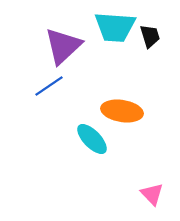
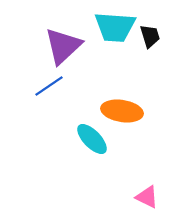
pink triangle: moved 5 px left, 3 px down; rotated 20 degrees counterclockwise
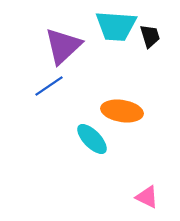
cyan trapezoid: moved 1 px right, 1 px up
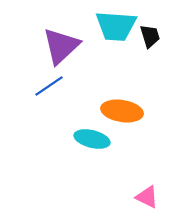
purple triangle: moved 2 px left
cyan ellipse: rotated 32 degrees counterclockwise
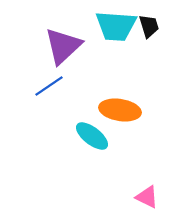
black trapezoid: moved 1 px left, 10 px up
purple triangle: moved 2 px right
orange ellipse: moved 2 px left, 1 px up
cyan ellipse: moved 3 px up; rotated 24 degrees clockwise
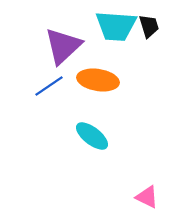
orange ellipse: moved 22 px left, 30 px up
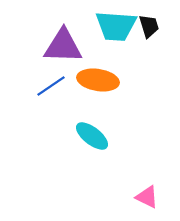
purple triangle: rotated 45 degrees clockwise
blue line: moved 2 px right
